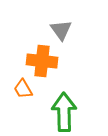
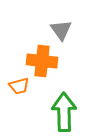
orange trapezoid: moved 4 px left, 3 px up; rotated 75 degrees counterclockwise
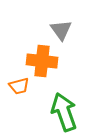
green arrow: rotated 18 degrees counterclockwise
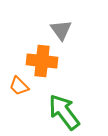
orange trapezoid: rotated 60 degrees clockwise
green arrow: rotated 18 degrees counterclockwise
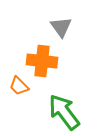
gray triangle: moved 3 px up
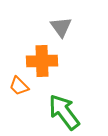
orange cross: rotated 8 degrees counterclockwise
